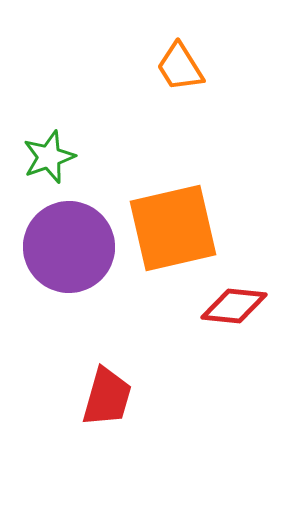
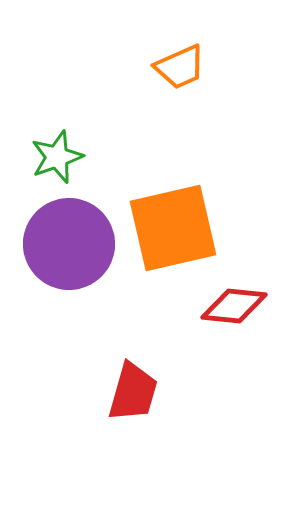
orange trapezoid: rotated 82 degrees counterclockwise
green star: moved 8 px right
purple circle: moved 3 px up
red trapezoid: moved 26 px right, 5 px up
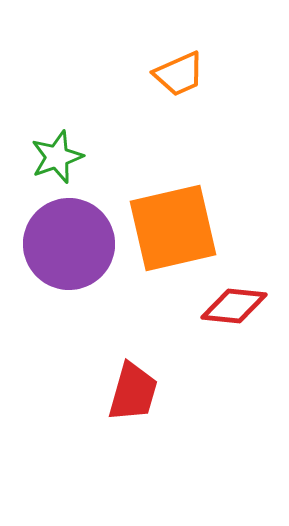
orange trapezoid: moved 1 px left, 7 px down
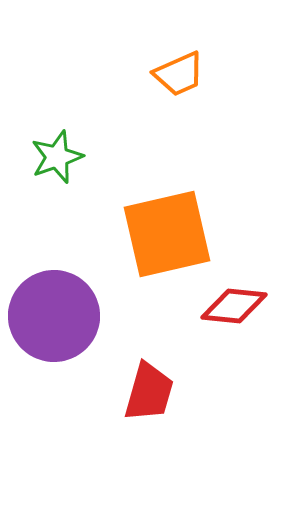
orange square: moved 6 px left, 6 px down
purple circle: moved 15 px left, 72 px down
red trapezoid: moved 16 px right
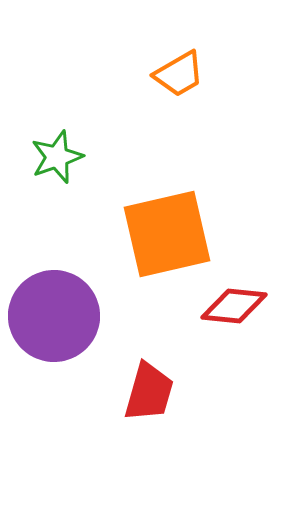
orange trapezoid: rotated 6 degrees counterclockwise
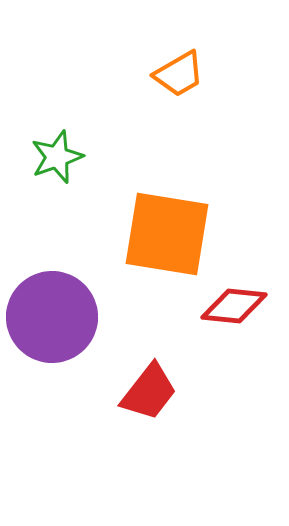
orange square: rotated 22 degrees clockwise
purple circle: moved 2 px left, 1 px down
red trapezoid: rotated 22 degrees clockwise
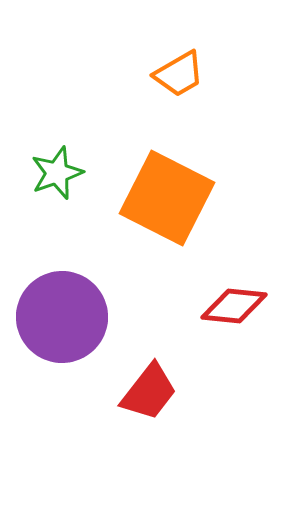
green star: moved 16 px down
orange square: moved 36 px up; rotated 18 degrees clockwise
purple circle: moved 10 px right
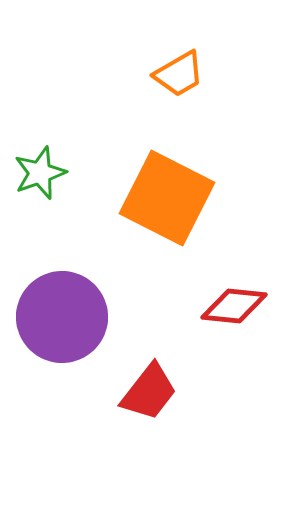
green star: moved 17 px left
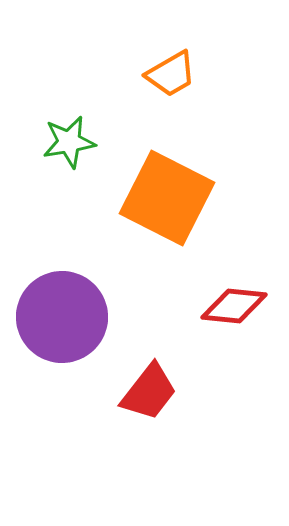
orange trapezoid: moved 8 px left
green star: moved 29 px right, 31 px up; rotated 10 degrees clockwise
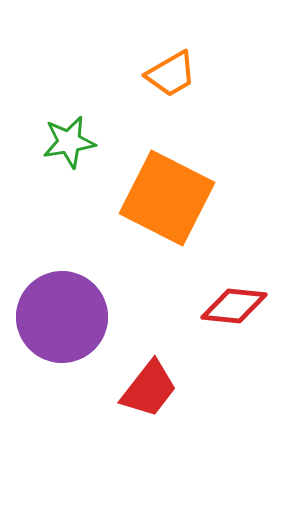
red trapezoid: moved 3 px up
